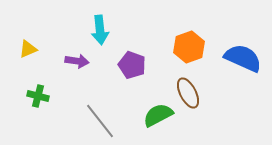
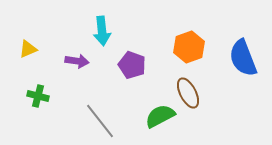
cyan arrow: moved 2 px right, 1 px down
blue semicircle: rotated 135 degrees counterclockwise
green semicircle: moved 2 px right, 1 px down
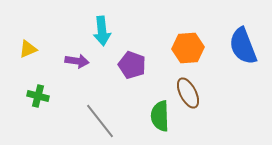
orange hexagon: moved 1 px left, 1 px down; rotated 16 degrees clockwise
blue semicircle: moved 12 px up
green semicircle: rotated 64 degrees counterclockwise
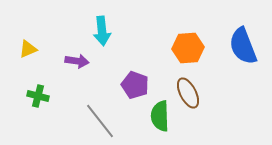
purple pentagon: moved 3 px right, 20 px down
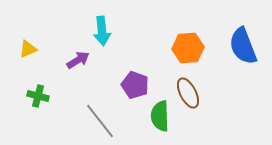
purple arrow: moved 1 px right, 1 px up; rotated 40 degrees counterclockwise
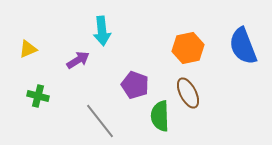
orange hexagon: rotated 8 degrees counterclockwise
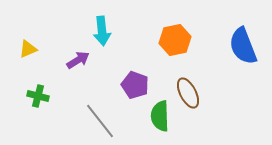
orange hexagon: moved 13 px left, 8 px up
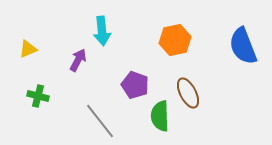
purple arrow: rotated 30 degrees counterclockwise
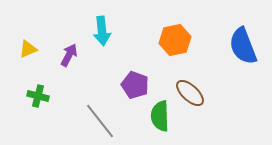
purple arrow: moved 9 px left, 5 px up
brown ellipse: moved 2 px right; rotated 20 degrees counterclockwise
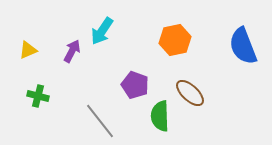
cyan arrow: rotated 40 degrees clockwise
yellow triangle: moved 1 px down
purple arrow: moved 3 px right, 4 px up
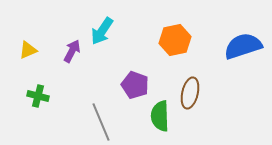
blue semicircle: rotated 93 degrees clockwise
brown ellipse: rotated 60 degrees clockwise
gray line: moved 1 px right, 1 px down; rotated 15 degrees clockwise
